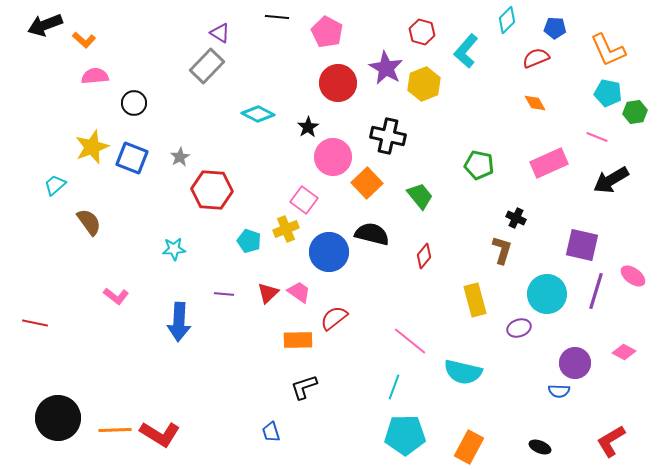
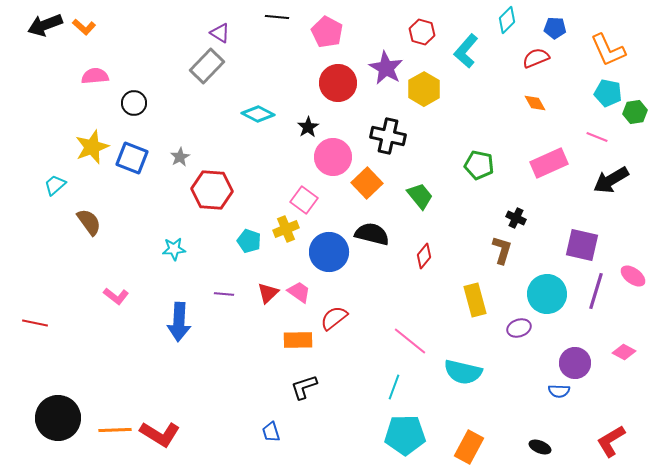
orange L-shape at (84, 40): moved 13 px up
yellow hexagon at (424, 84): moved 5 px down; rotated 8 degrees counterclockwise
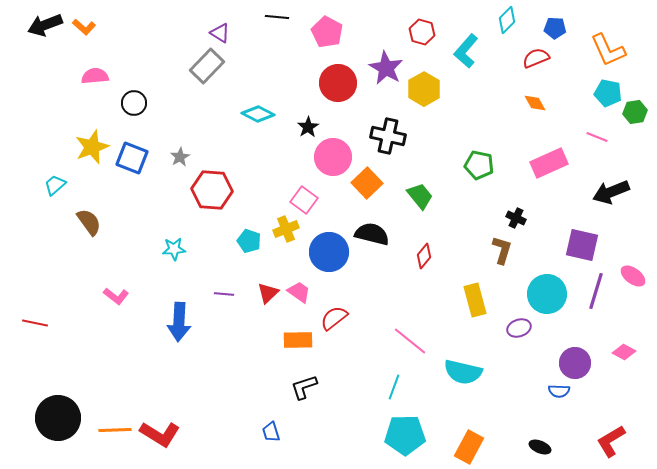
black arrow at (611, 180): moved 12 px down; rotated 9 degrees clockwise
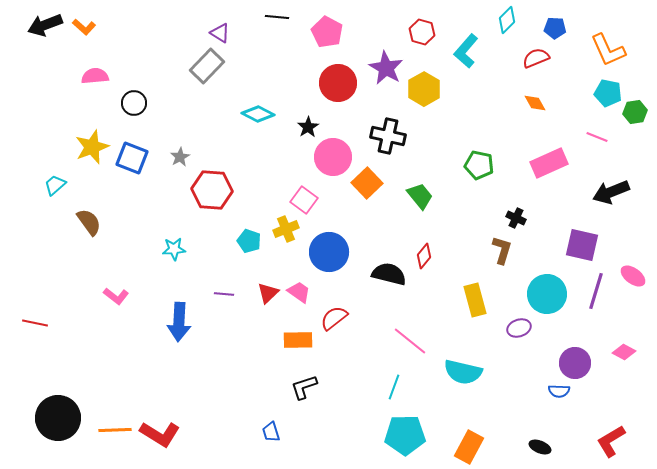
black semicircle at (372, 234): moved 17 px right, 40 px down
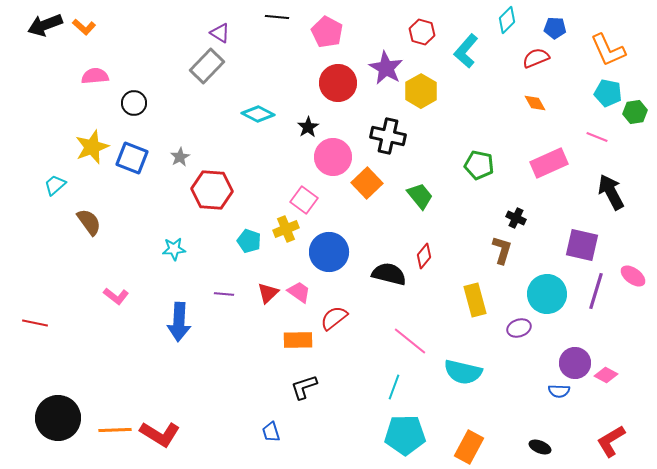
yellow hexagon at (424, 89): moved 3 px left, 2 px down
black arrow at (611, 192): rotated 84 degrees clockwise
pink diamond at (624, 352): moved 18 px left, 23 px down
